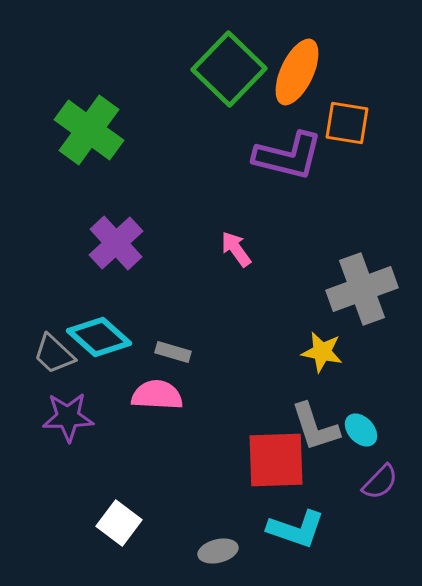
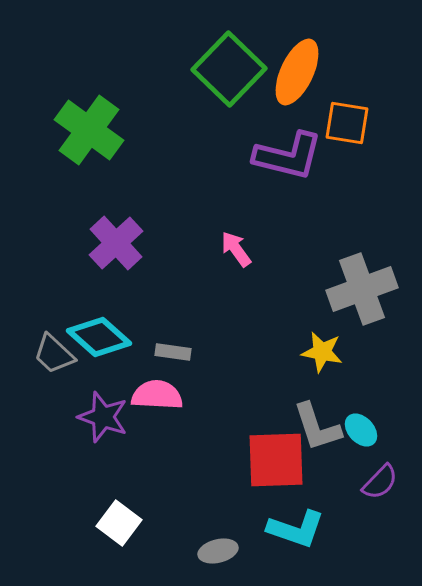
gray rectangle: rotated 8 degrees counterclockwise
purple star: moved 35 px right; rotated 21 degrees clockwise
gray L-shape: moved 2 px right
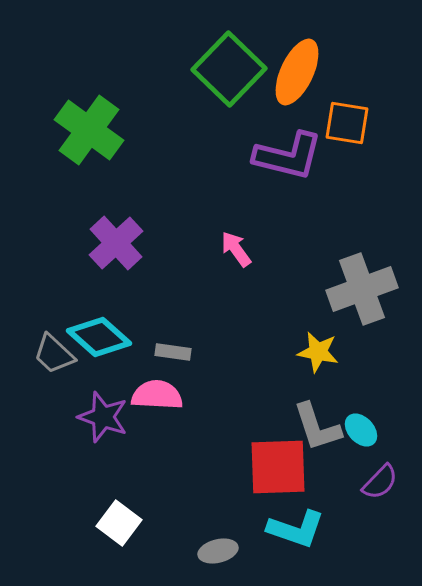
yellow star: moved 4 px left
red square: moved 2 px right, 7 px down
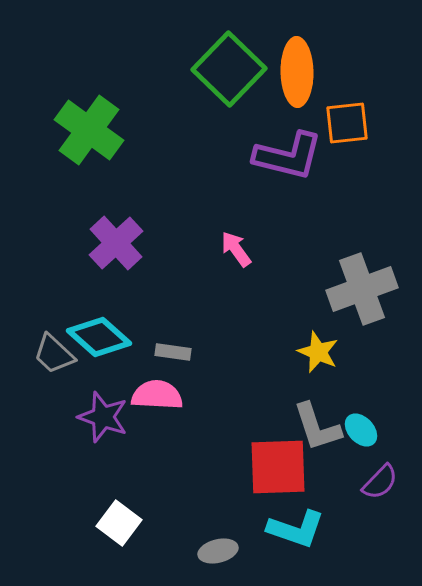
orange ellipse: rotated 26 degrees counterclockwise
orange square: rotated 15 degrees counterclockwise
yellow star: rotated 12 degrees clockwise
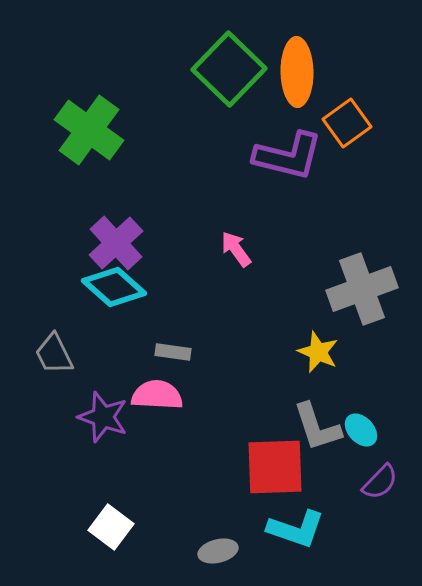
orange square: rotated 30 degrees counterclockwise
cyan diamond: moved 15 px right, 50 px up
gray trapezoid: rotated 21 degrees clockwise
red square: moved 3 px left
white square: moved 8 px left, 4 px down
